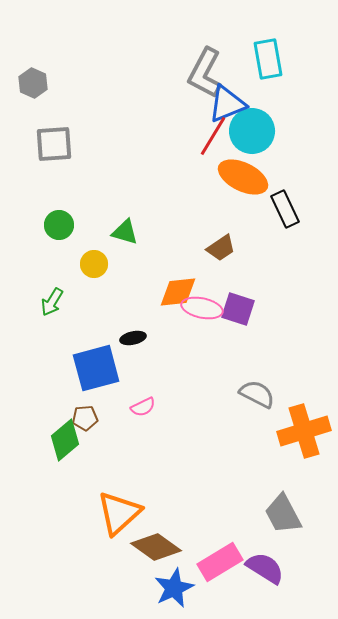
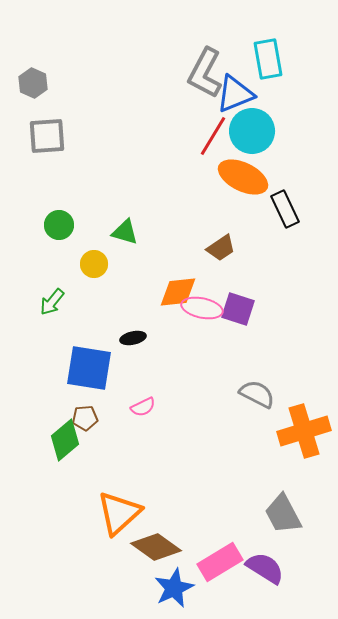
blue triangle: moved 8 px right, 10 px up
gray square: moved 7 px left, 8 px up
green arrow: rotated 8 degrees clockwise
blue square: moved 7 px left; rotated 24 degrees clockwise
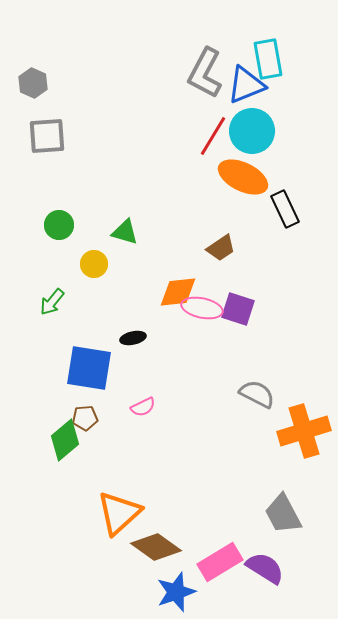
blue triangle: moved 11 px right, 9 px up
blue star: moved 2 px right, 4 px down; rotated 6 degrees clockwise
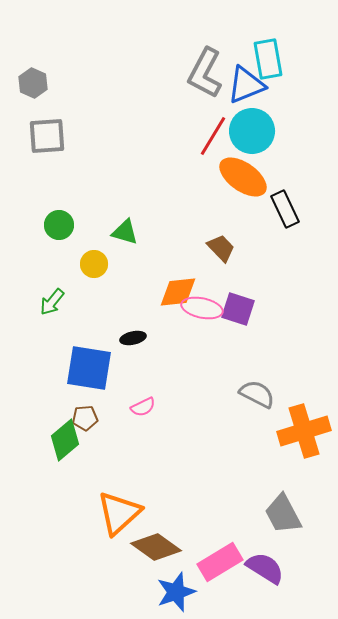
orange ellipse: rotated 9 degrees clockwise
brown trapezoid: rotated 100 degrees counterclockwise
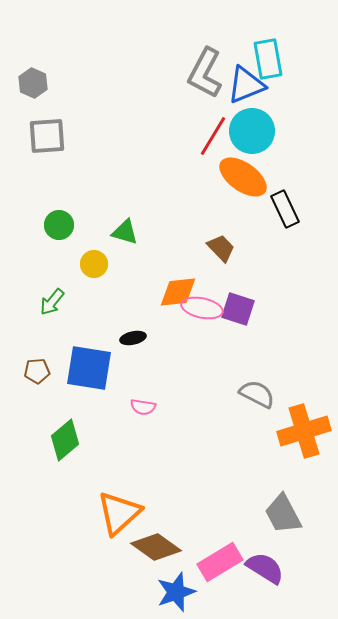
pink semicircle: rotated 35 degrees clockwise
brown pentagon: moved 48 px left, 47 px up
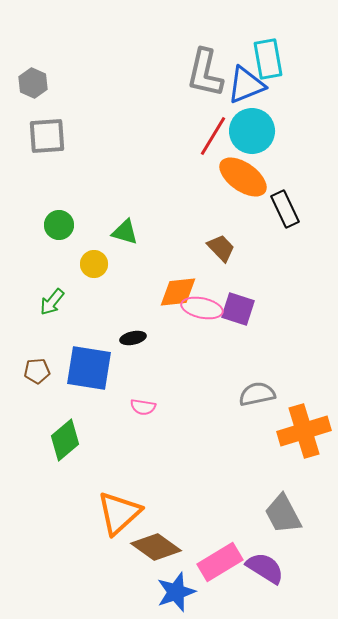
gray L-shape: rotated 15 degrees counterclockwise
gray semicircle: rotated 39 degrees counterclockwise
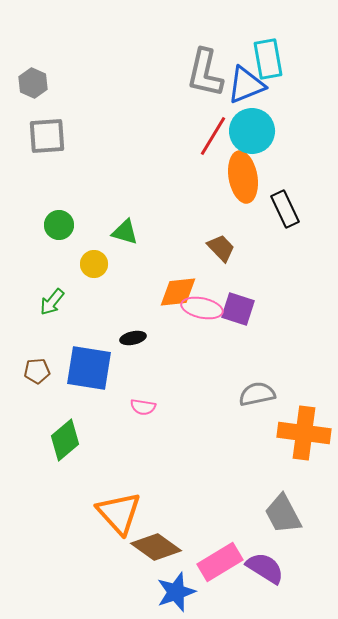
orange ellipse: rotated 45 degrees clockwise
orange cross: moved 2 px down; rotated 24 degrees clockwise
orange triangle: rotated 30 degrees counterclockwise
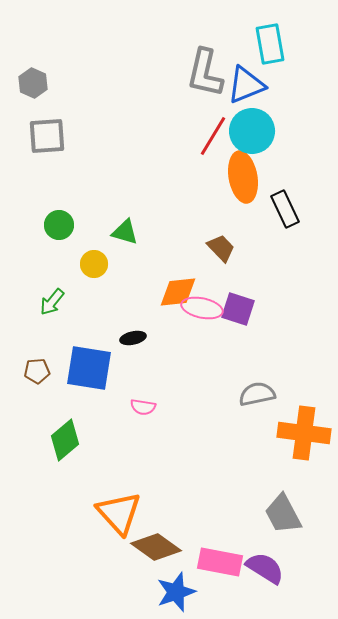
cyan rectangle: moved 2 px right, 15 px up
pink rectangle: rotated 42 degrees clockwise
